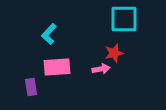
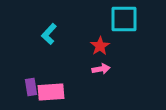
red star: moved 14 px left, 7 px up; rotated 18 degrees counterclockwise
pink rectangle: moved 6 px left, 25 px down
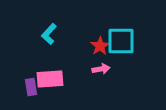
cyan square: moved 3 px left, 22 px down
pink rectangle: moved 1 px left, 13 px up
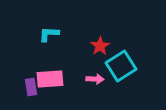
cyan L-shape: rotated 50 degrees clockwise
cyan square: moved 25 px down; rotated 32 degrees counterclockwise
pink arrow: moved 6 px left, 10 px down; rotated 12 degrees clockwise
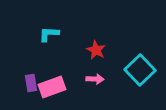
red star: moved 4 px left, 4 px down; rotated 12 degrees counterclockwise
cyan square: moved 19 px right, 4 px down; rotated 12 degrees counterclockwise
pink rectangle: moved 2 px right, 8 px down; rotated 16 degrees counterclockwise
purple rectangle: moved 4 px up
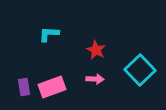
purple rectangle: moved 7 px left, 4 px down
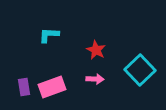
cyan L-shape: moved 1 px down
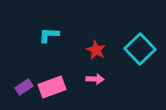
cyan square: moved 21 px up
purple rectangle: rotated 66 degrees clockwise
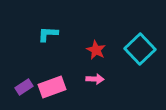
cyan L-shape: moved 1 px left, 1 px up
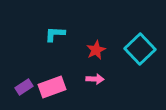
cyan L-shape: moved 7 px right
red star: rotated 18 degrees clockwise
